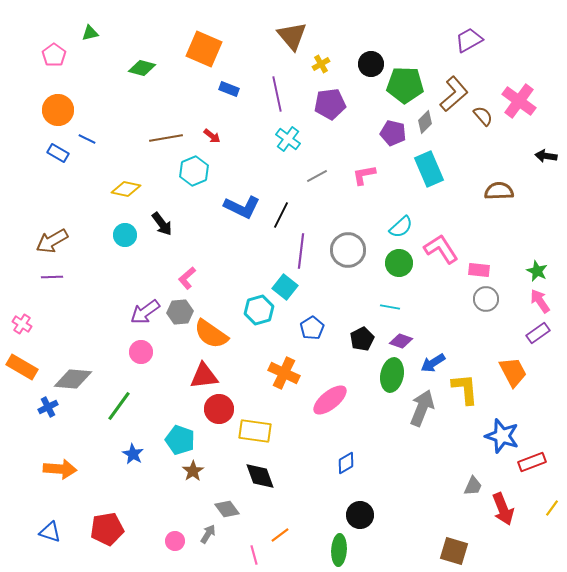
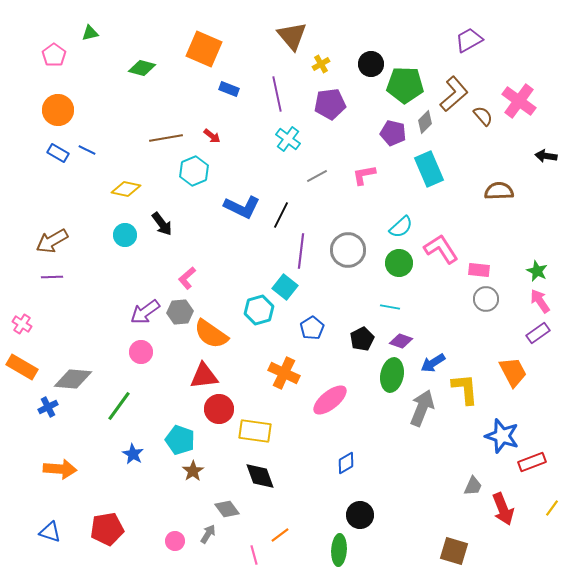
blue line at (87, 139): moved 11 px down
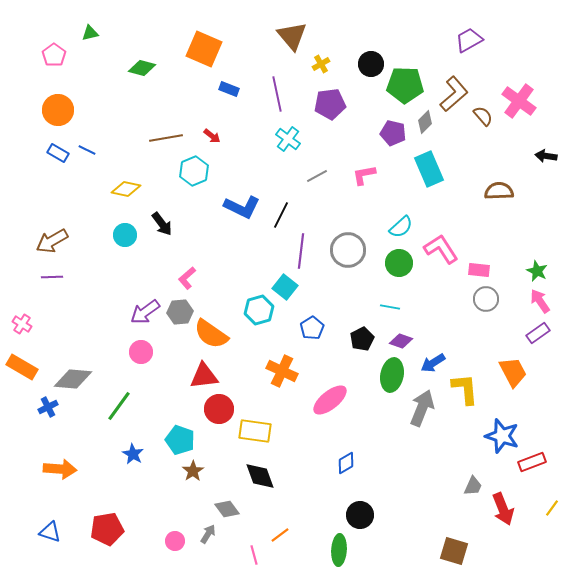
orange cross at (284, 373): moved 2 px left, 2 px up
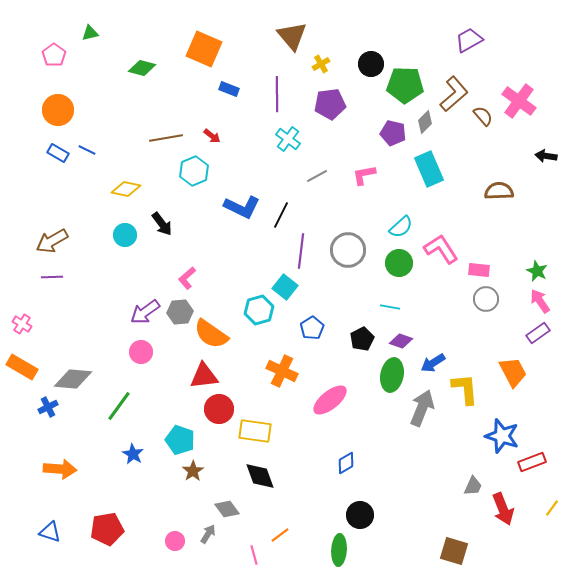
purple line at (277, 94): rotated 12 degrees clockwise
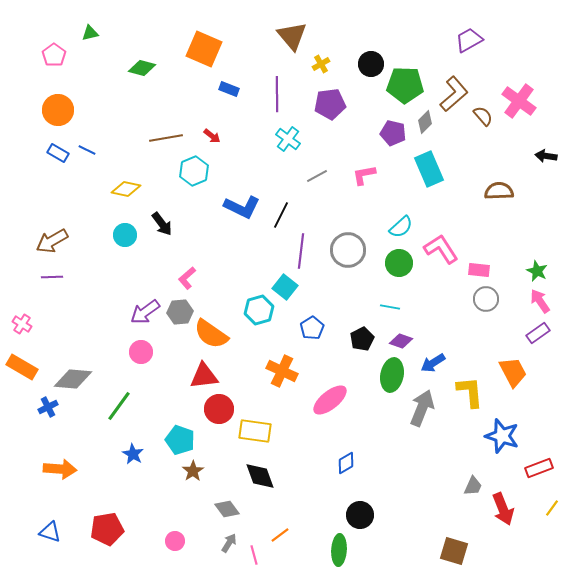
yellow L-shape at (465, 389): moved 5 px right, 3 px down
red rectangle at (532, 462): moved 7 px right, 6 px down
gray arrow at (208, 534): moved 21 px right, 9 px down
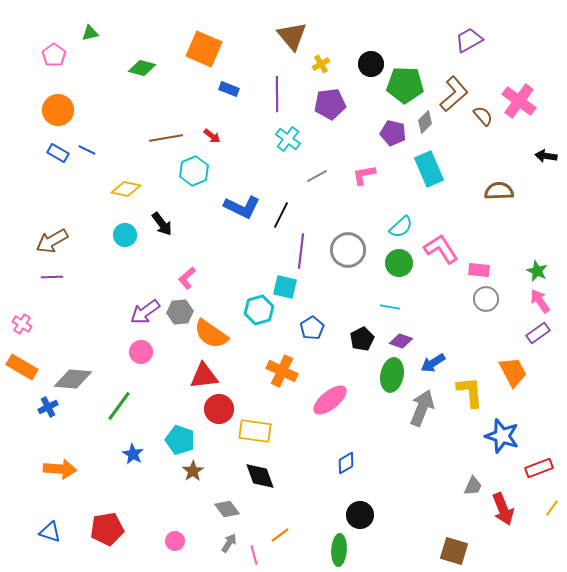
cyan square at (285, 287): rotated 25 degrees counterclockwise
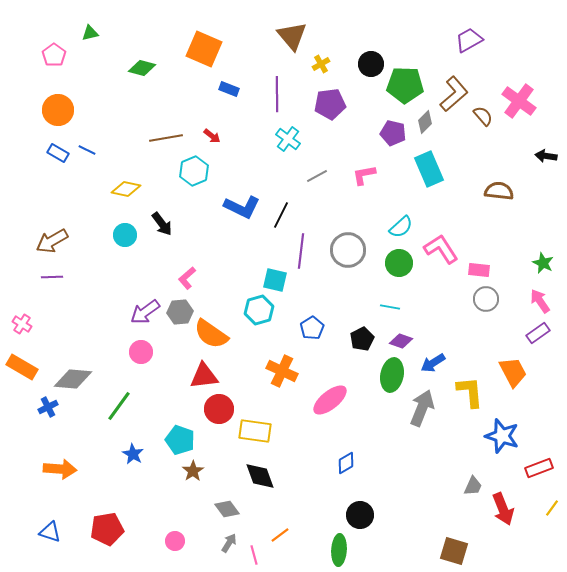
brown semicircle at (499, 191): rotated 8 degrees clockwise
green star at (537, 271): moved 6 px right, 8 px up
cyan square at (285, 287): moved 10 px left, 7 px up
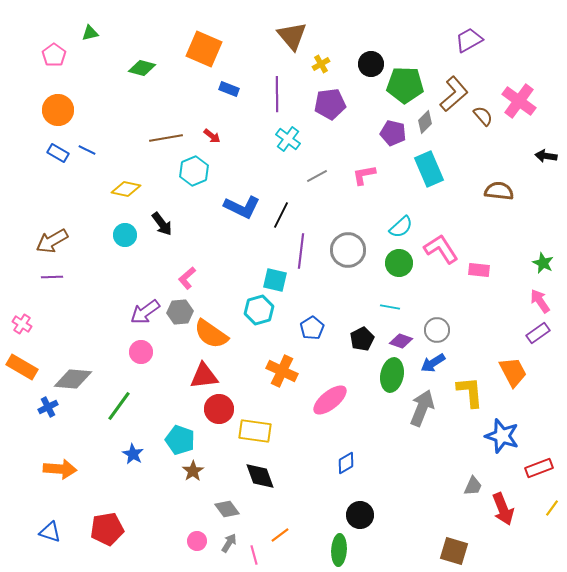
gray circle at (486, 299): moved 49 px left, 31 px down
pink circle at (175, 541): moved 22 px right
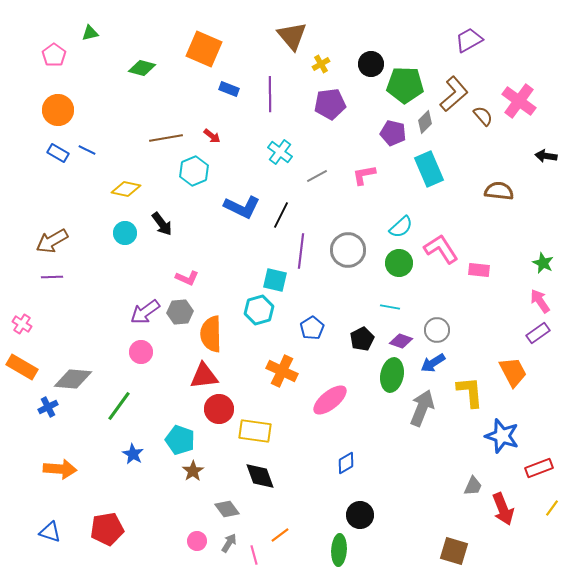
purple line at (277, 94): moved 7 px left
cyan cross at (288, 139): moved 8 px left, 13 px down
cyan circle at (125, 235): moved 2 px up
pink L-shape at (187, 278): rotated 115 degrees counterclockwise
orange semicircle at (211, 334): rotated 54 degrees clockwise
